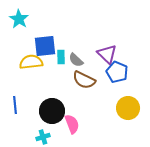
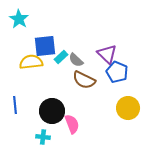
cyan rectangle: rotated 48 degrees clockwise
cyan cross: rotated 24 degrees clockwise
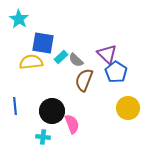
blue square: moved 2 px left, 3 px up; rotated 15 degrees clockwise
blue pentagon: moved 1 px left; rotated 10 degrees clockwise
brown semicircle: rotated 85 degrees clockwise
blue line: moved 1 px down
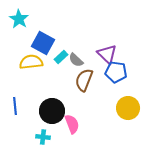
blue square: rotated 20 degrees clockwise
blue pentagon: rotated 25 degrees counterclockwise
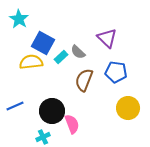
purple triangle: moved 16 px up
gray semicircle: moved 2 px right, 8 px up
blue line: rotated 72 degrees clockwise
cyan cross: rotated 32 degrees counterclockwise
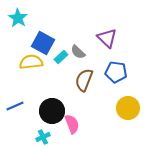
cyan star: moved 1 px left, 1 px up
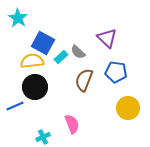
yellow semicircle: moved 1 px right, 1 px up
black circle: moved 17 px left, 24 px up
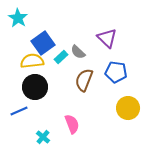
blue square: rotated 25 degrees clockwise
blue line: moved 4 px right, 5 px down
cyan cross: rotated 24 degrees counterclockwise
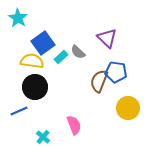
yellow semicircle: rotated 15 degrees clockwise
brown semicircle: moved 15 px right, 1 px down
pink semicircle: moved 2 px right, 1 px down
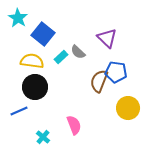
blue square: moved 9 px up; rotated 15 degrees counterclockwise
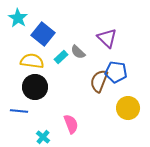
blue line: rotated 30 degrees clockwise
pink semicircle: moved 3 px left, 1 px up
